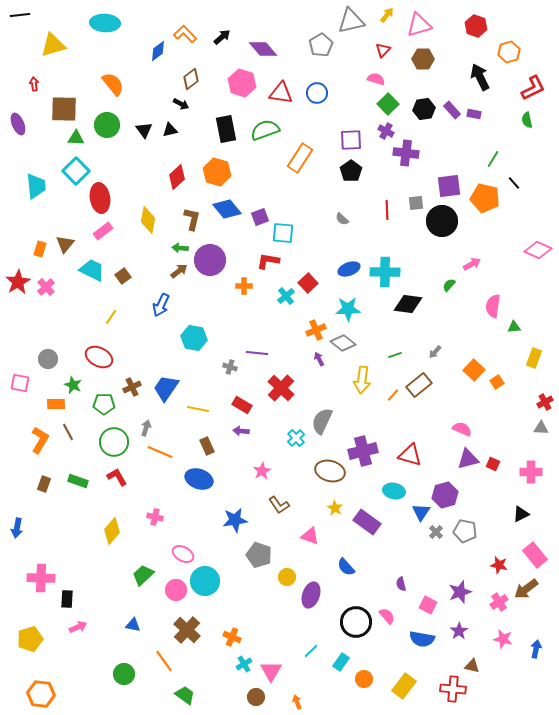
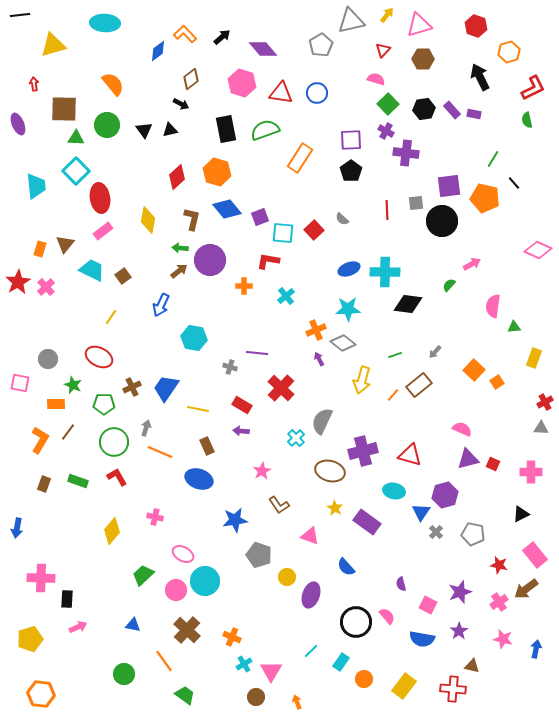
red square at (308, 283): moved 6 px right, 53 px up
yellow arrow at (362, 380): rotated 8 degrees clockwise
brown line at (68, 432): rotated 66 degrees clockwise
gray pentagon at (465, 531): moved 8 px right, 3 px down
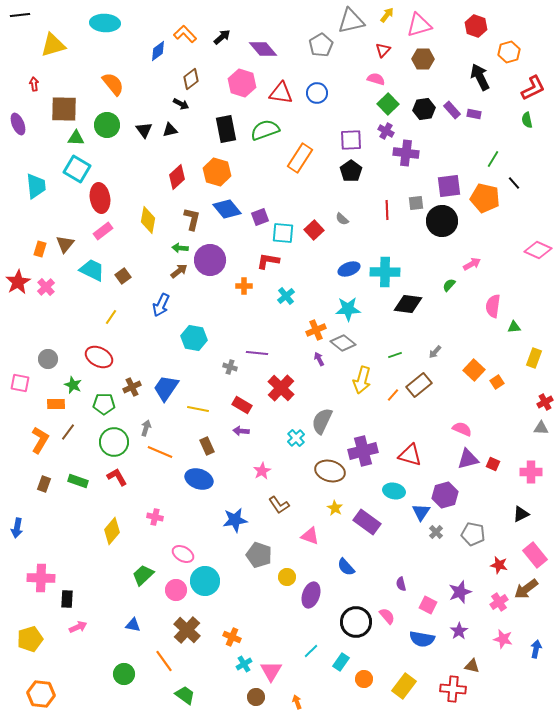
cyan square at (76, 171): moved 1 px right, 2 px up; rotated 16 degrees counterclockwise
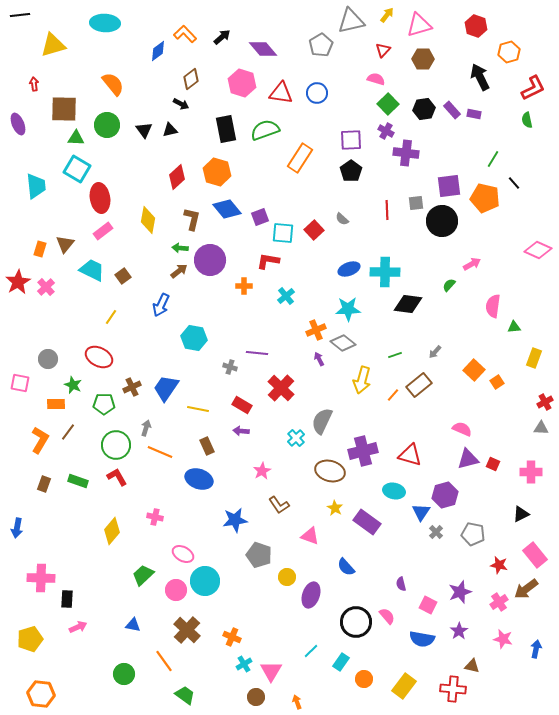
green circle at (114, 442): moved 2 px right, 3 px down
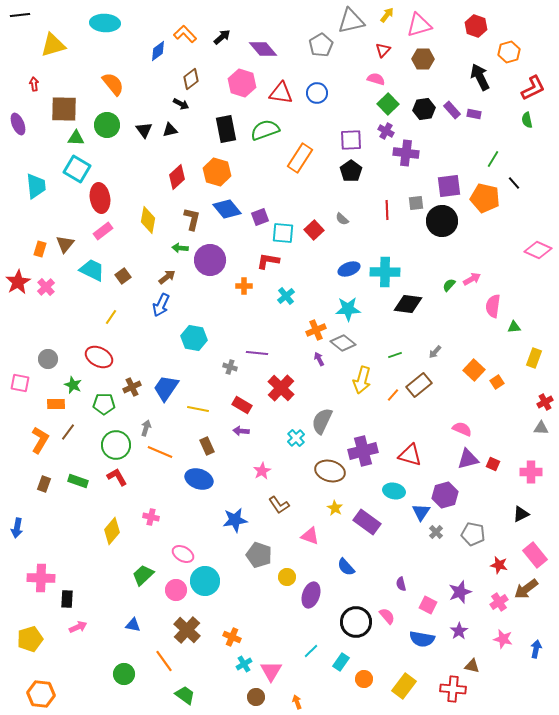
pink arrow at (472, 264): moved 15 px down
brown arrow at (179, 271): moved 12 px left, 6 px down
pink cross at (155, 517): moved 4 px left
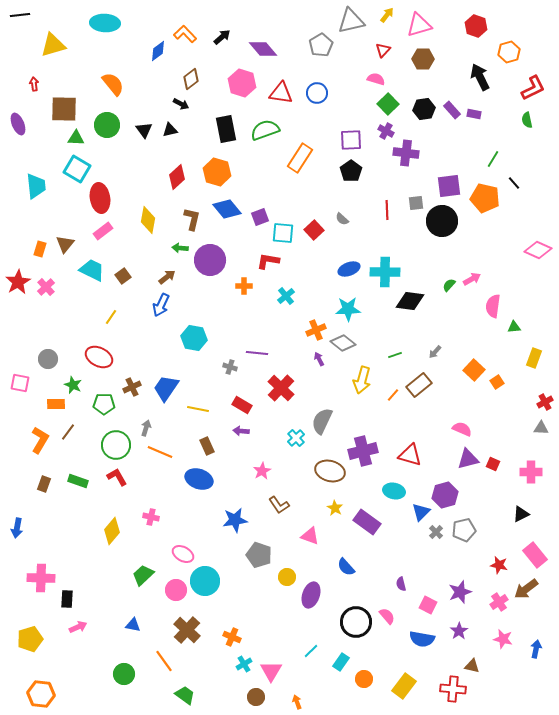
black diamond at (408, 304): moved 2 px right, 3 px up
blue triangle at (421, 512): rotated 12 degrees clockwise
gray pentagon at (473, 534): moved 9 px left, 4 px up; rotated 25 degrees counterclockwise
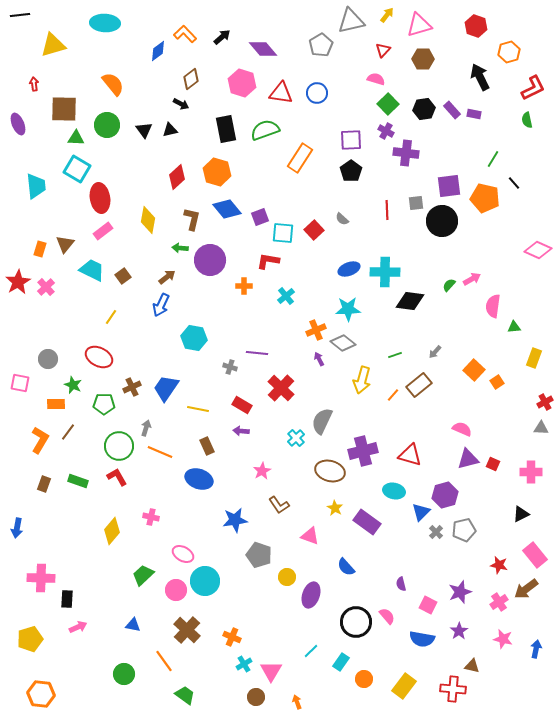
green circle at (116, 445): moved 3 px right, 1 px down
